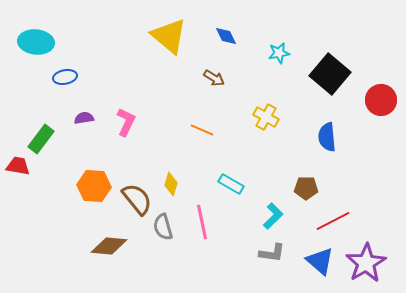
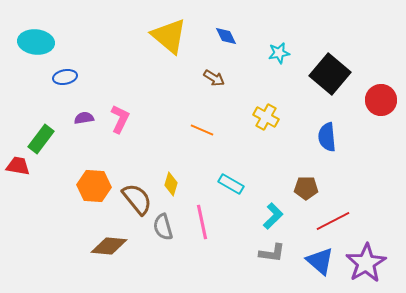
pink L-shape: moved 6 px left, 3 px up
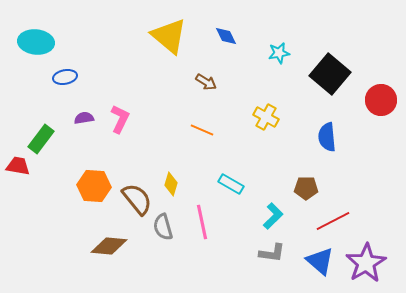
brown arrow: moved 8 px left, 4 px down
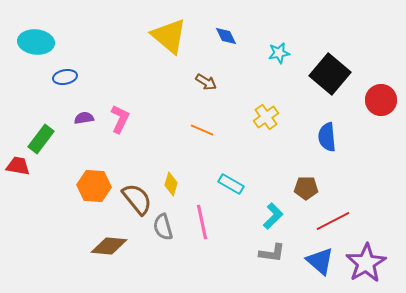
yellow cross: rotated 25 degrees clockwise
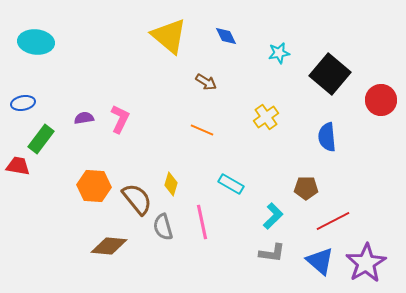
blue ellipse: moved 42 px left, 26 px down
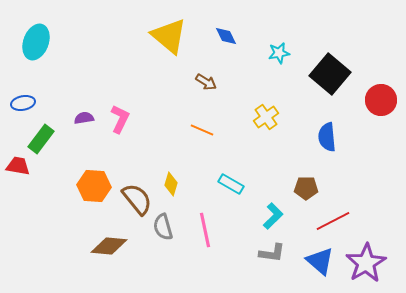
cyan ellipse: rotated 76 degrees counterclockwise
pink line: moved 3 px right, 8 px down
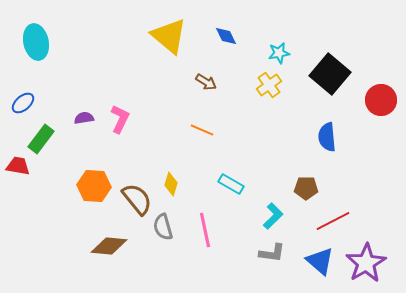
cyan ellipse: rotated 32 degrees counterclockwise
blue ellipse: rotated 30 degrees counterclockwise
yellow cross: moved 3 px right, 32 px up
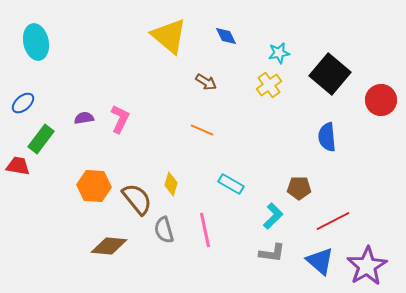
brown pentagon: moved 7 px left
gray semicircle: moved 1 px right, 3 px down
purple star: moved 1 px right, 3 px down
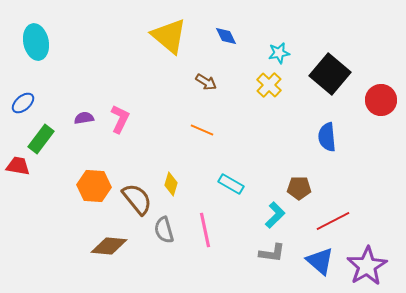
yellow cross: rotated 10 degrees counterclockwise
cyan L-shape: moved 2 px right, 1 px up
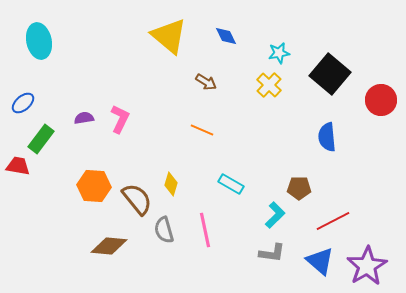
cyan ellipse: moved 3 px right, 1 px up
